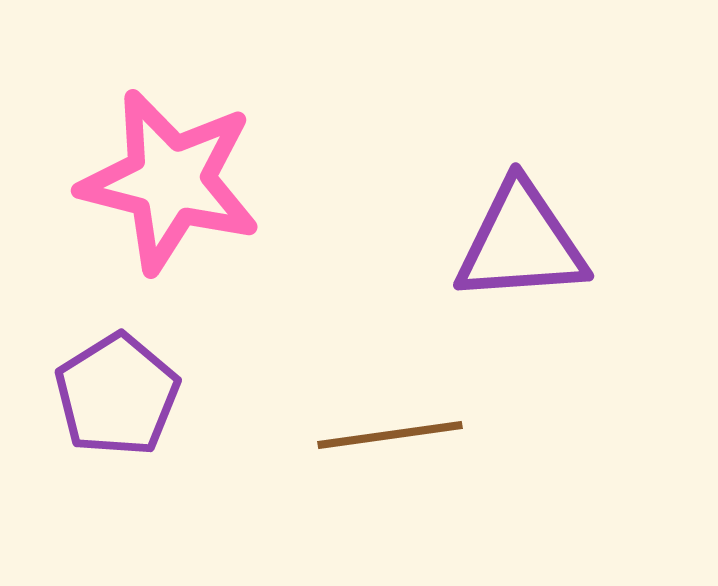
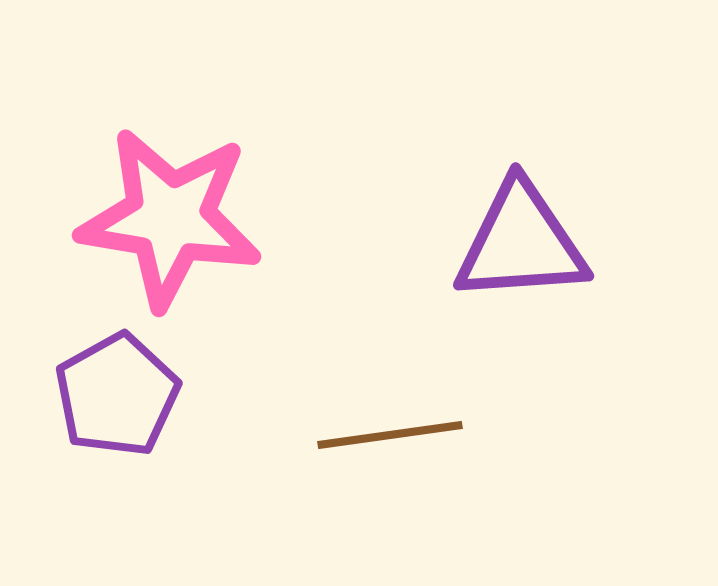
pink star: moved 37 px down; rotated 5 degrees counterclockwise
purple pentagon: rotated 3 degrees clockwise
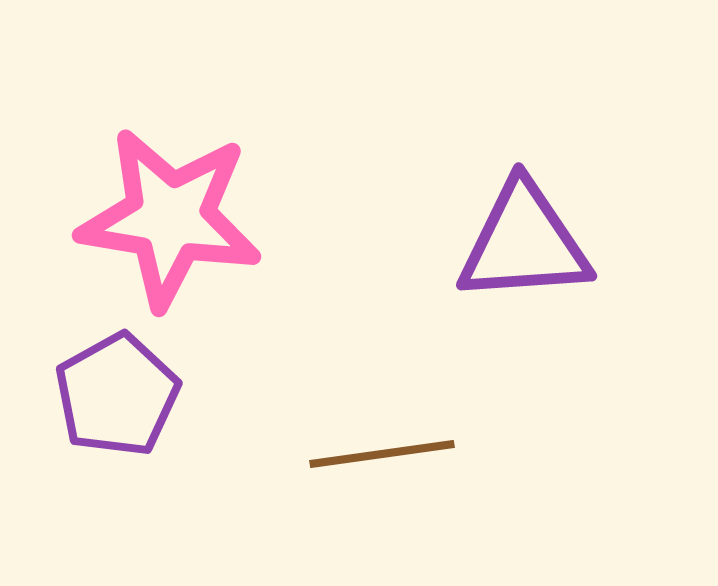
purple triangle: moved 3 px right
brown line: moved 8 px left, 19 px down
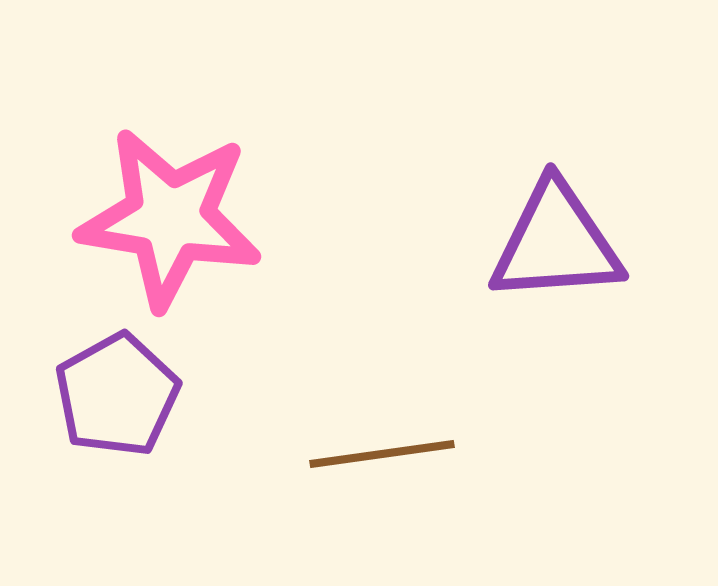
purple triangle: moved 32 px right
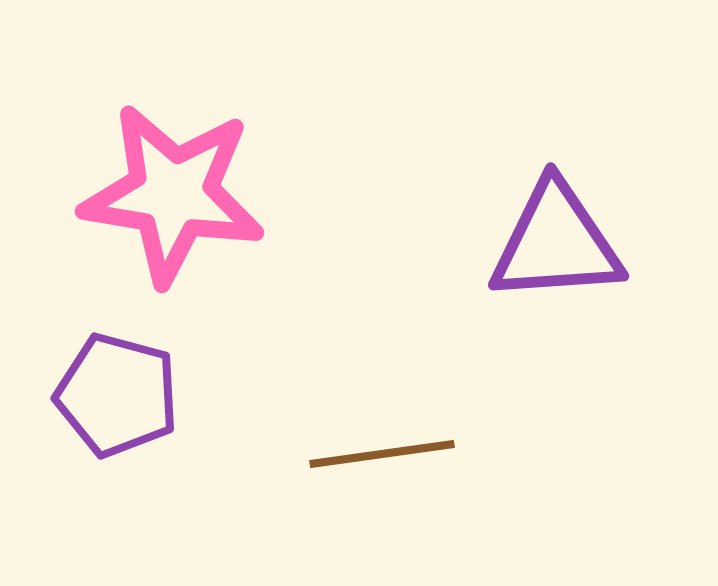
pink star: moved 3 px right, 24 px up
purple pentagon: rotated 28 degrees counterclockwise
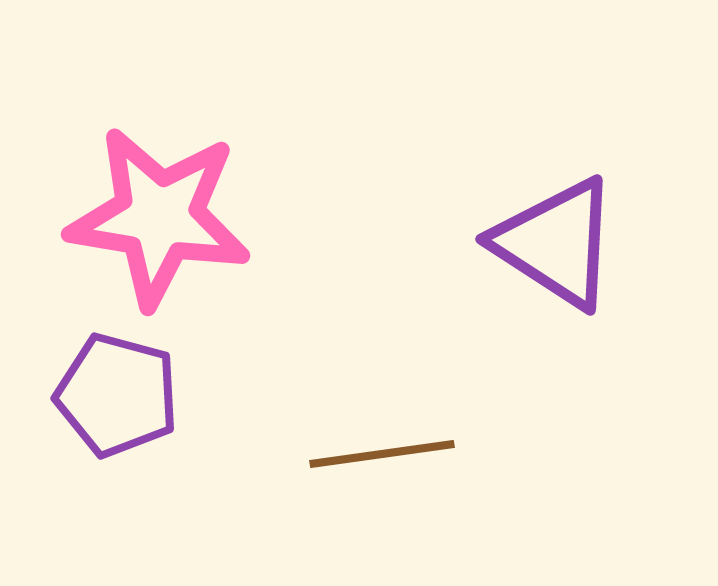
pink star: moved 14 px left, 23 px down
purple triangle: rotated 37 degrees clockwise
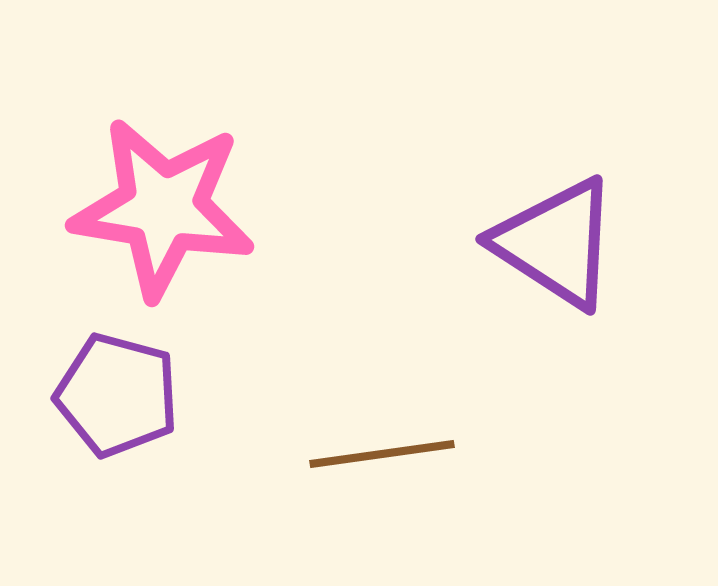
pink star: moved 4 px right, 9 px up
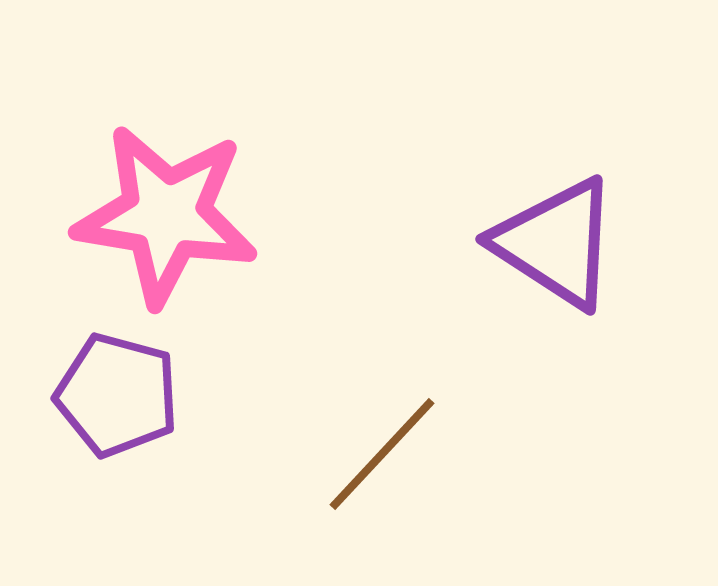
pink star: moved 3 px right, 7 px down
brown line: rotated 39 degrees counterclockwise
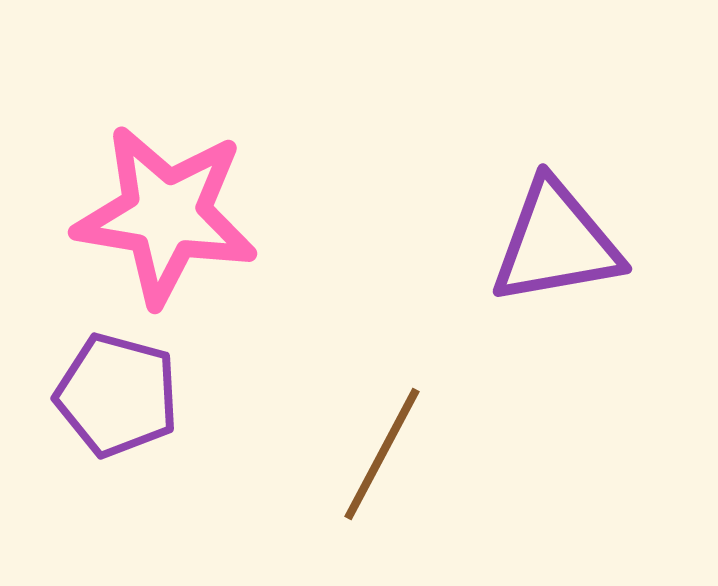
purple triangle: rotated 43 degrees counterclockwise
brown line: rotated 15 degrees counterclockwise
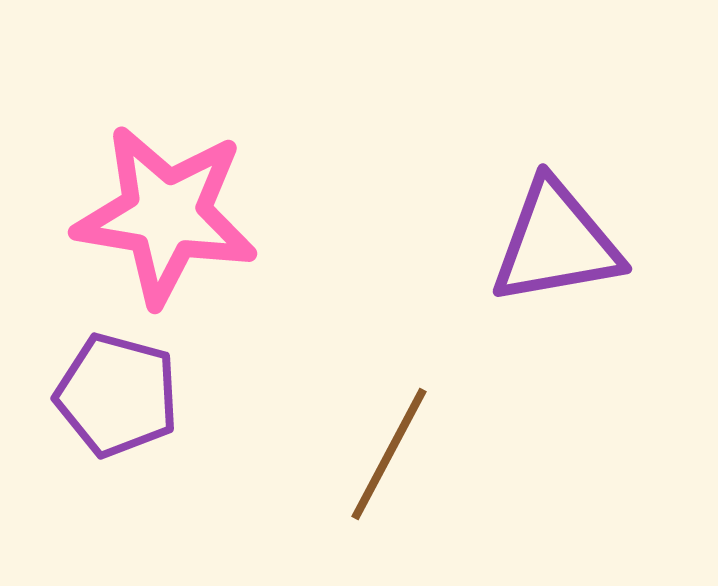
brown line: moved 7 px right
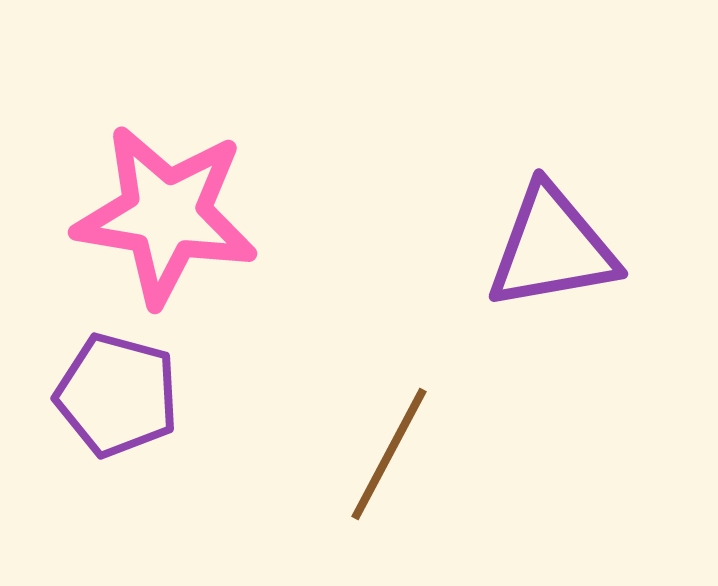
purple triangle: moved 4 px left, 5 px down
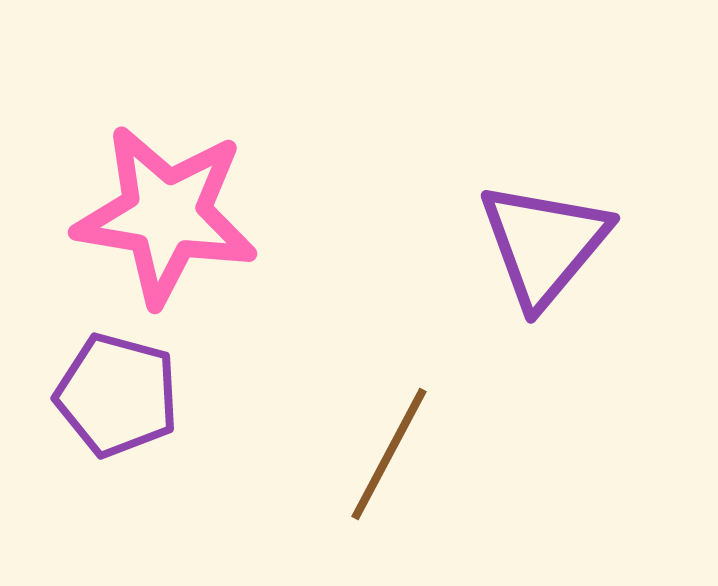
purple triangle: moved 8 px left, 4 px up; rotated 40 degrees counterclockwise
